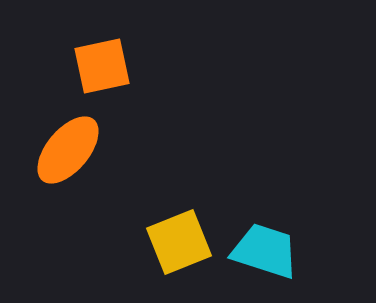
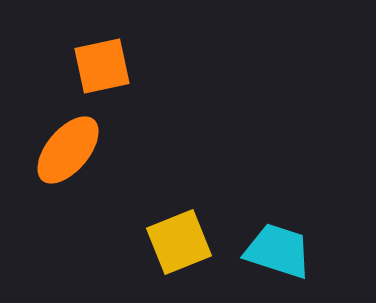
cyan trapezoid: moved 13 px right
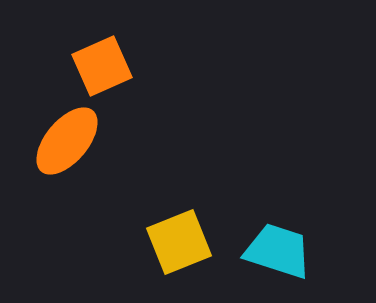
orange square: rotated 12 degrees counterclockwise
orange ellipse: moved 1 px left, 9 px up
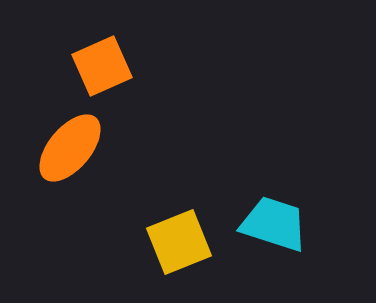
orange ellipse: moved 3 px right, 7 px down
cyan trapezoid: moved 4 px left, 27 px up
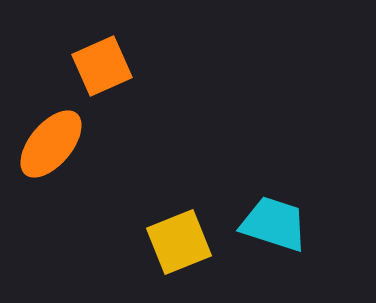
orange ellipse: moved 19 px left, 4 px up
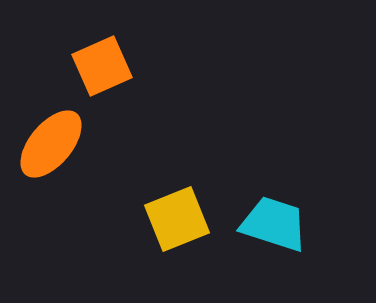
yellow square: moved 2 px left, 23 px up
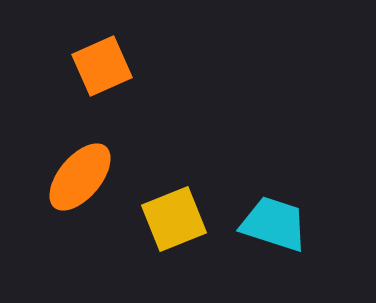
orange ellipse: moved 29 px right, 33 px down
yellow square: moved 3 px left
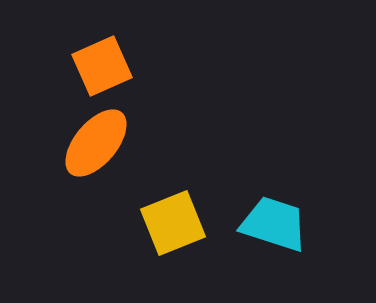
orange ellipse: moved 16 px right, 34 px up
yellow square: moved 1 px left, 4 px down
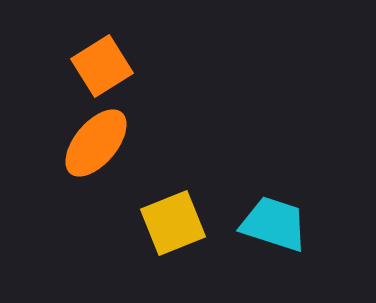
orange square: rotated 8 degrees counterclockwise
